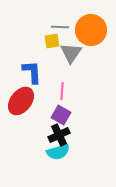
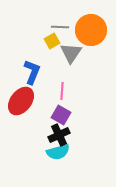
yellow square: rotated 21 degrees counterclockwise
blue L-shape: rotated 25 degrees clockwise
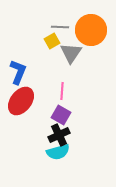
blue L-shape: moved 14 px left
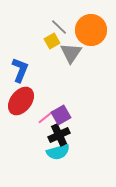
gray line: moved 1 px left; rotated 42 degrees clockwise
blue L-shape: moved 2 px right, 2 px up
pink line: moved 16 px left, 26 px down; rotated 48 degrees clockwise
purple square: rotated 30 degrees clockwise
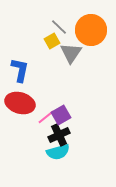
blue L-shape: rotated 10 degrees counterclockwise
red ellipse: moved 1 px left, 2 px down; rotated 68 degrees clockwise
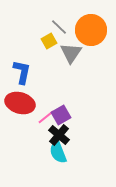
yellow square: moved 3 px left
blue L-shape: moved 2 px right, 2 px down
black cross: rotated 25 degrees counterclockwise
cyan semicircle: rotated 85 degrees clockwise
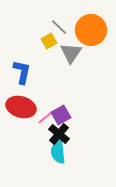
red ellipse: moved 1 px right, 4 px down
black cross: moved 1 px up
cyan semicircle: rotated 15 degrees clockwise
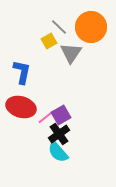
orange circle: moved 3 px up
black cross: rotated 15 degrees clockwise
cyan semicircle: rotated 35 degrees counterclockwise
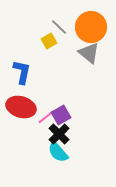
gray triangle: moved 18 px right; rotated 25 degrees counterclockwise
black cross: rotated 10 degrees counterclockwise
